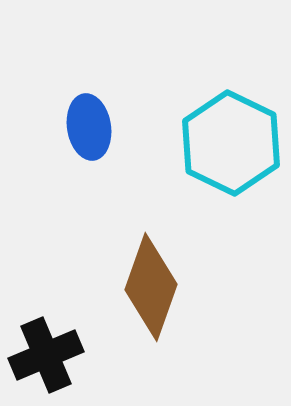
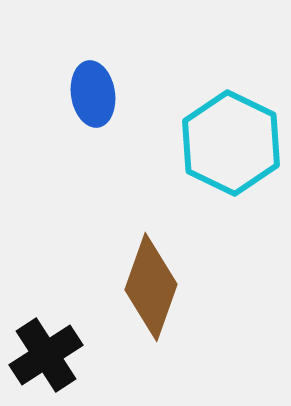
blue ellipse: moved 4 px right, 33 px up
black cross: rotated 10 degrees counterclockwise
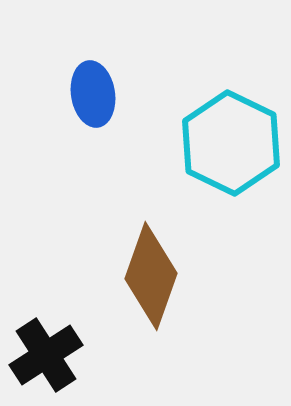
brown diamond: moved 11 px up
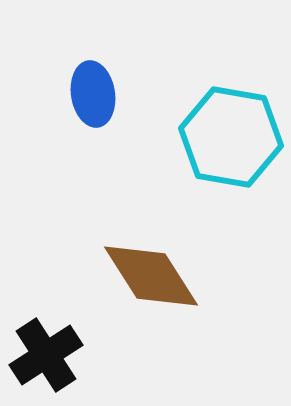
cyan hexagon: moved 6 px up; rotated 16 degrees counterclockwise
brown diamond: rotated 52 degrees counterclockwise
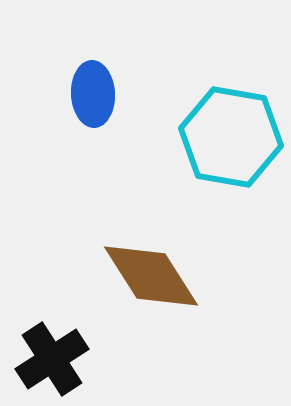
blue ellipse: rotated 6 degrees clockwise
black cross: moved 6 px right, 4 px down
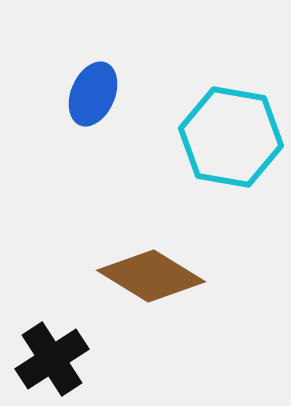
blue ellipse: rotated 26 degrees clockwise
brown diamond: rotated 26 degrees counterclockwise
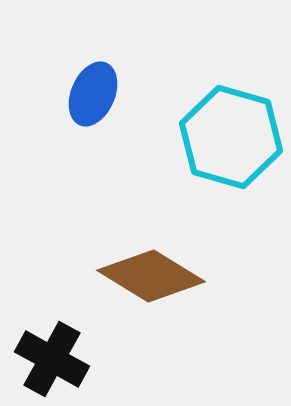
cyan hexagon: rotated 6 degrees clockwise
black cross: rotated 28 degrees counterclockwise
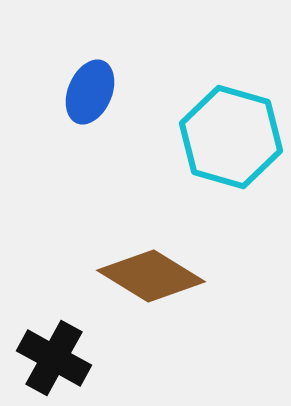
blue ellipse: moved 3 px left, 2 px up
black cross: moved 2 px right, 1 px up
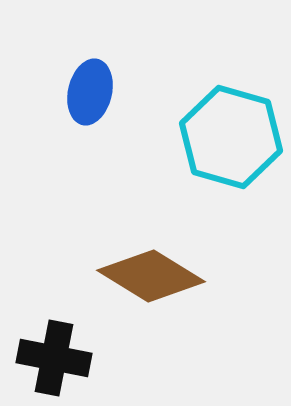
blue ellipse: rotated 10 degrees counterclockwise
black cross: rotated 18 degrees counterclockwise
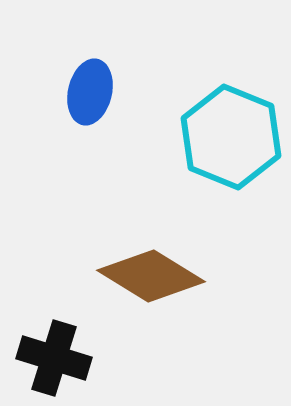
cyan hexagon: rotated 6 degrees clockwise
black cross: rotated 6 degrees clockwise
